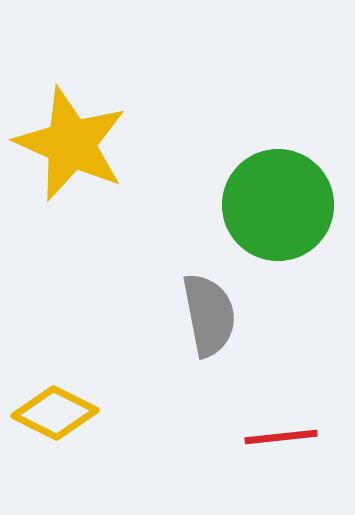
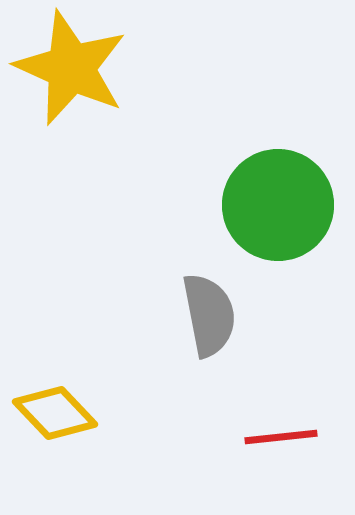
yellow star: moved 76 px up
yellow diamond: rotated 20 degrees clockwise
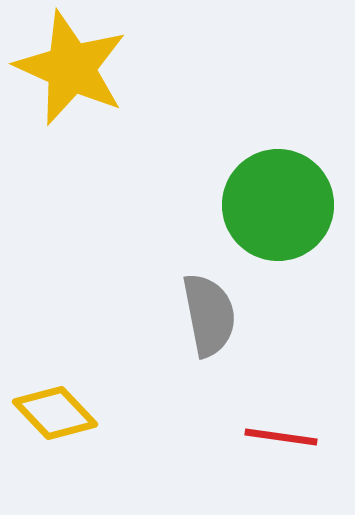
red line: rotated 14 degrees clockwise
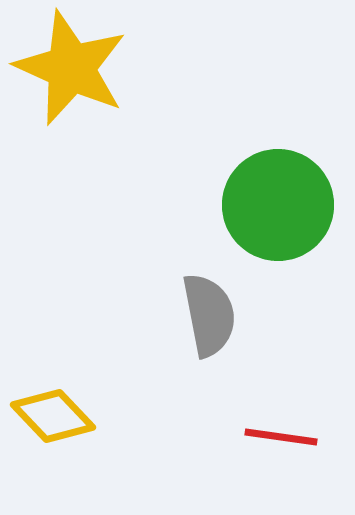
yellow diamond: moved 2 px left, 3 px down
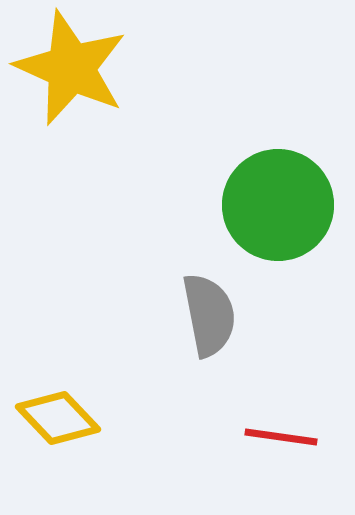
yellow diamond: moved 5 px right, 2 px down
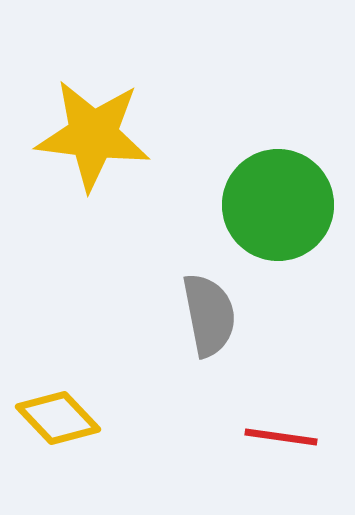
yellow star: moved 22 px right, 67 px down; rotated 17 degrees counterclockwise
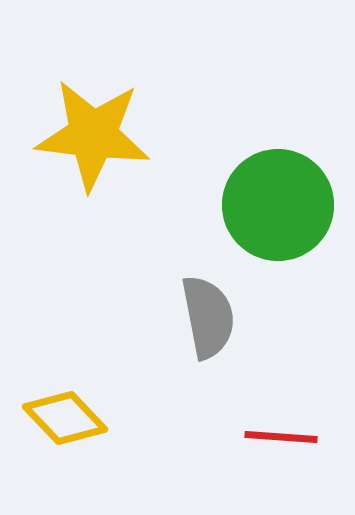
gray semicircle: moved 1 px left, 2 px down
yellow diamond: moved 7 px right
red line: rotated 4 degrees counterclockwise
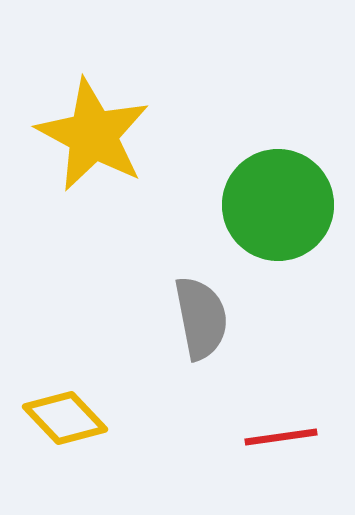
yellow star: rotated 21 degrees clockwise
gray semicircle: moved 7 px left, 1 px down
red line: rotated 12 degrees counterclockwise
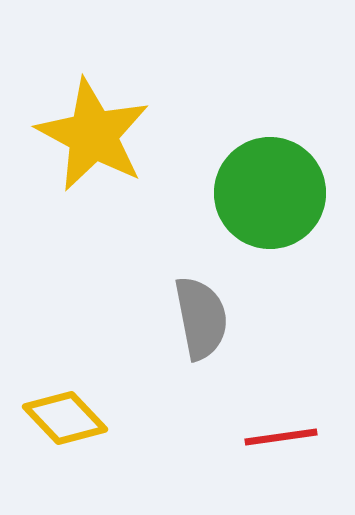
green circle: moved 8 px left, 12 px up
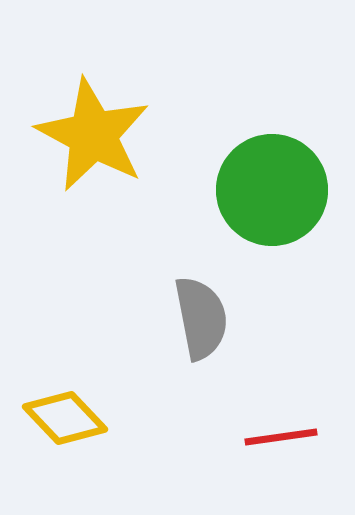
green circle: moved 2 px right, 3 px up
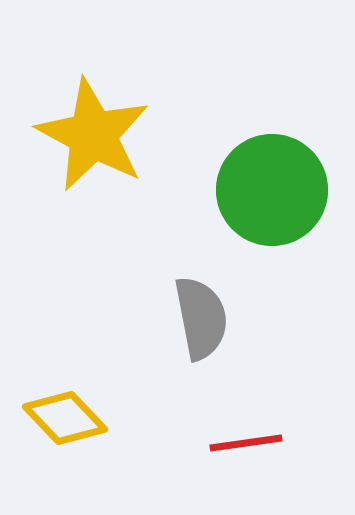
red line: moved 35 px left, 6 px down
